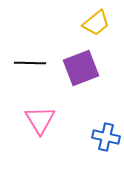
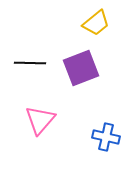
pink triangle: rotated 12 degrees clockwise
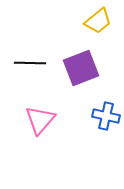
yellow trapezoid: moved 2 px right, 2 px up
blue cross: moved 21 px up
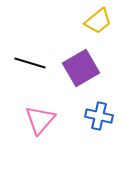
black line: rotated 16 degrees clockwise
purple square: rotated 9 degrees counterclockwise
blue cross: moved 7 px left
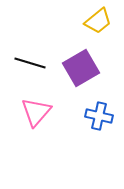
pink triangle: moved 4 px left, 8 px up
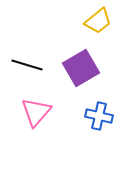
black line: moved 3 px left, 2 px down
